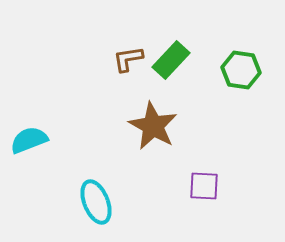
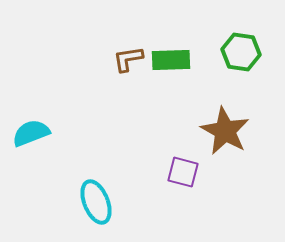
green rectangle: rotated 45 degrees clockwise
green hexagon: moved 18 px up
brown star: moved 72 px right, 5 px down
cyan semicircle: moved 2 px right, 7 px up
purple square: moved 21 px left, 14 px up; rotated 12 degrees clockwise
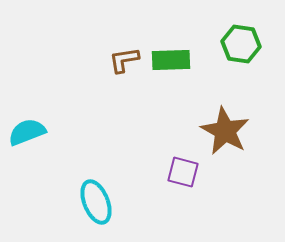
green hexagon: moved 8 px up
brown L-shape: moved 4 px left, 1 px down
cyan semicircle: moved 4 px left, 1 px up
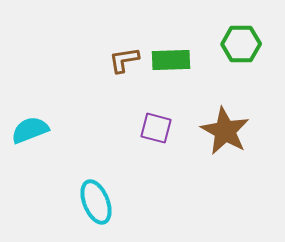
green hexagon: rotated 9 degrees counterclockwise
cyan semicircle: moved 3 px right, 2 px up
purple square: moved 27 px left, 44 px up
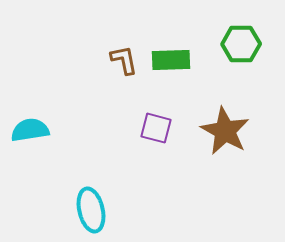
brown L-shape: rotated 88 degrees clockwise
cyan semicircle: rotated 12 degrees clockwise
cyan ellipse: moved 5 px left, 8 px down; rotated 9 degrees clockwise
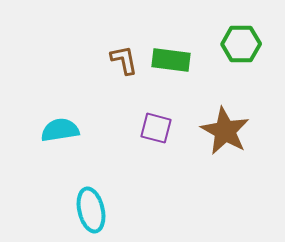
green rectangle: rotated 9 degrees clockwise
cyan semicircle: moved 30 px right
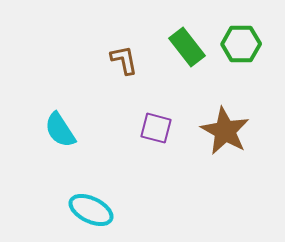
green rectangle: moved 16 px right, 13 px up; rotated 45 degrees clockwise
cyan semicircle: rotated 114 degrees counterclockwise
cyan ellipse: rotated 51 degrees counterclockwise
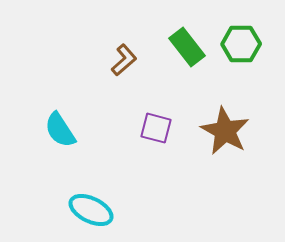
brown L-shape: rotated 60 degrees clockwise
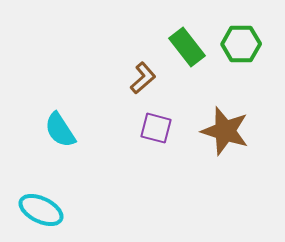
brown L-shape: moved 19 px right, 18 px down
brown star: rotated 12 degrees counterclockwise
cyan ellipse: moved 50 px left
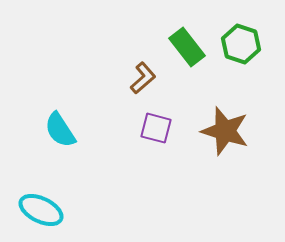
green hexagon: rotated 18 degrees clockwise
